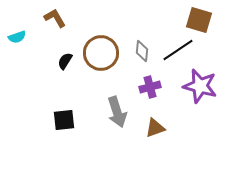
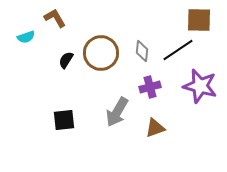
brown square: rotated 16 degrees counterclockwise
cyan semicircle: moved 9 px right
black semicircle: moved 1 px right, 1 px up
gray arrow: rotated 48 degrees clockwise
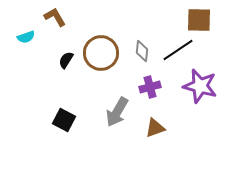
brown L-shape: moved 1 px up
black square: rotated 35 degrees clockwise
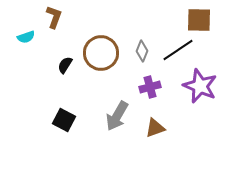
brown L-shape: moved 1 px left; rotated 50 degrees clockwise
gray diamond: rotated 15 degrees clockwise
black semicircle: moved 1 px left, 5 px down
purple star: rotated 8 degrees clockwise
gray arrow: moved 4 px down
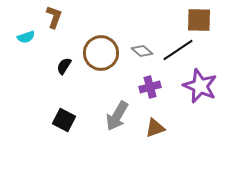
gray diamond: rotated 70 degrees counterclockwise
black semicircle: moved 1 px left, 1 px down
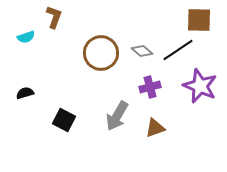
black semicircle: moved 39 px left, 27 px down; rotated 42 degrees clockwise
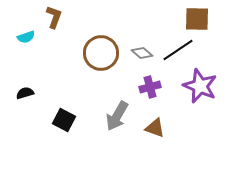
brown square: moved 2 px left, 1 px up
gray diamond: moved 2 px down
brown triangle: rotated 40 degrees clockwise
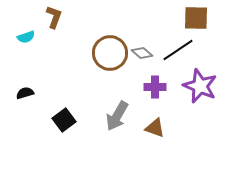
brown square: moved 1 px left, 1 px up
brown circle: moved 9 px right
purple cross: moved 5 px right; rotated 15 degrees clockwise
black square: rotated 25 degrees clockwise
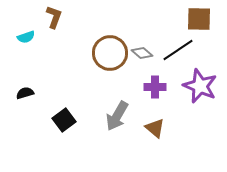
brown square: moved 3 px right, 1 px down
brown triangle: rotated 20 degrees clockwise
